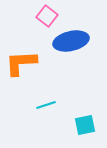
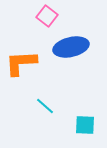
blue ellipse: moved 6 px down
cyan line: moved 1 px left, 1 px down; rotated 60 degrees clockwise
cyan square: rotated 15 degrees clockwise
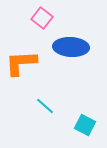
pink square: moved 5 px left, 2 px down
blue ellipse: rotated 16 degrees clockwise
cyan square: rotated 25 degrees clockwise
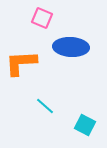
pink square: rotated 15 degrees counterclockwise
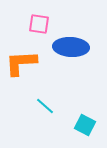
pink square: moved 3 px left, 6 px down; rotated 15 degrees counterclockwise
